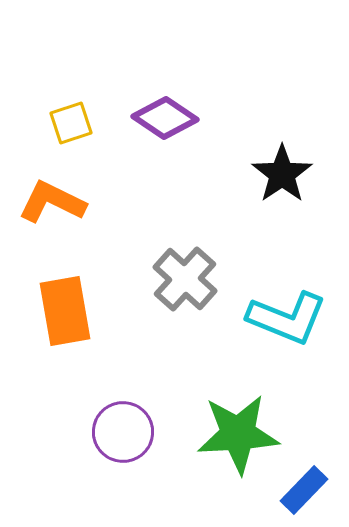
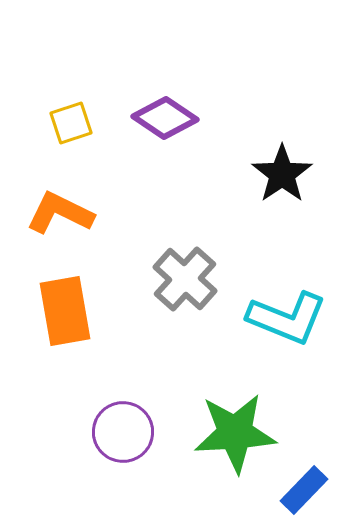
orange L-shape: moved 8 px right, 11 px down
green star: moved 3 px left, 1 px up
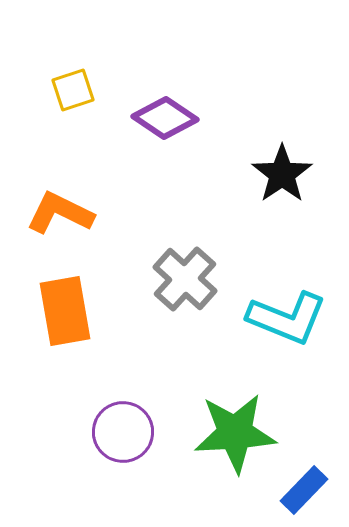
yellow square: moved 2 px right, 33 px up
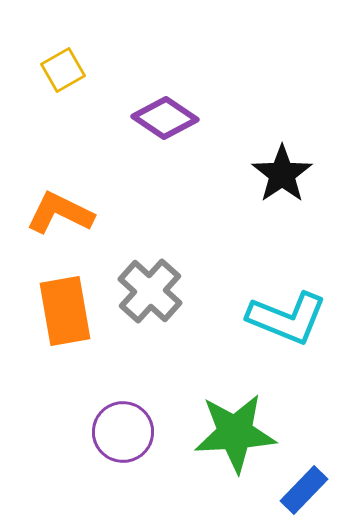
yellow square: moved 10 px left, 20 px up; rotated 12 degrees counterclockwise
gray cross: moved 35 px left, 12 px down
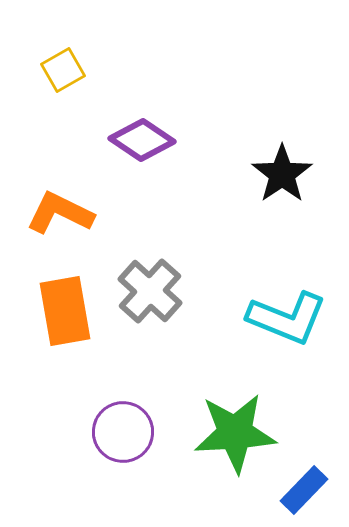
purple diamond: moved 23 px left, 22 px down
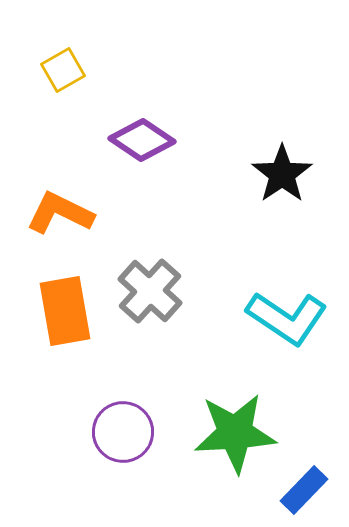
cyan L-shape: rotated 12 degrees clockwise
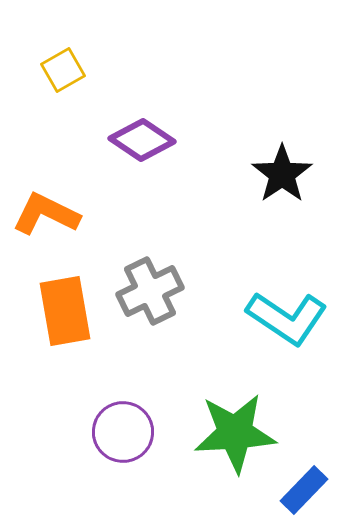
orange L-shape: moved 14 px left, 1 px down
gray cross: rotated 22 degrees clockwise
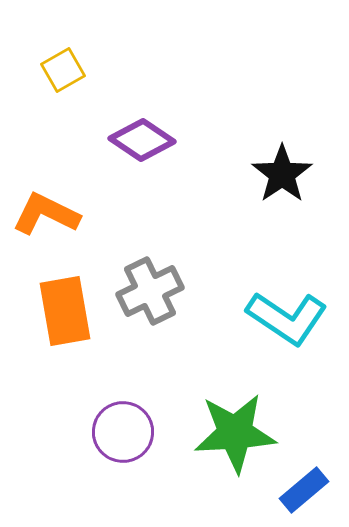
blue rectangle: rotated 6 degrees clockwise
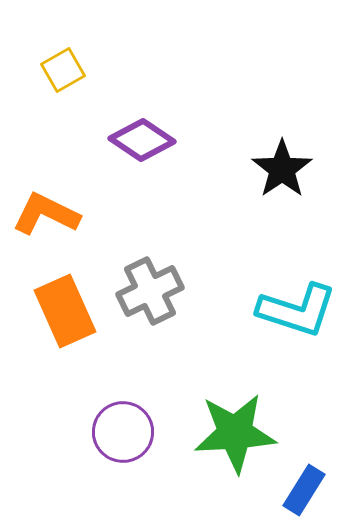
black star: moved 5 px up
orange rectangle: rotated 14 degrees counterclockwise
cyan L-shape: moved 10 px right, 8 px up; rotated 16 degrees counterclockwise
blue rectangle: rotated 18 degrees counterclockwise
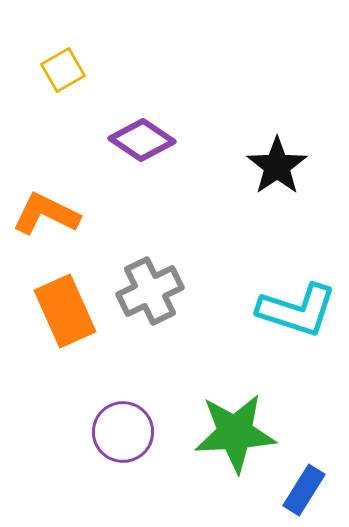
black star: moved 5 px left, 3 px up
